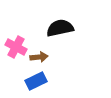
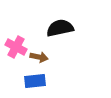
brown arrow: rotated 18 degrees clockwise
blue rectangle: moved 1 px left; rotated 20 degrees clockwise
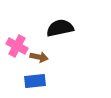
pink cross: moved 1 px right, 1 px up
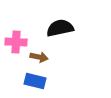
pink cross: moved 1 px left, 4 px up; rotated 25 degrees counterclockwise
blue rectangle: rotated 20 degrees clockwise
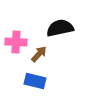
brown arrow: moved 3 px up; rotated 60 degrees counterclockwise
